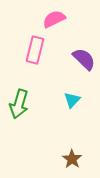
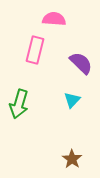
pink semicircle: rotated 30 degrees clockwise
purple semicircle: moved 3 px left, 4 px down
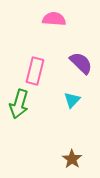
pink rectangle: moved 21 px down
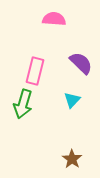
green arrow: moved 4 px right
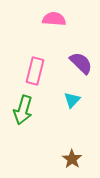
green arrow: moved 6 px down
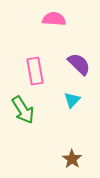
purple semicircle: moved 2 px left, 1 px down
pink rectangle: rotated 24 degrees counterclockwise
green arrow: rotated 48 degrees counterclockwise
